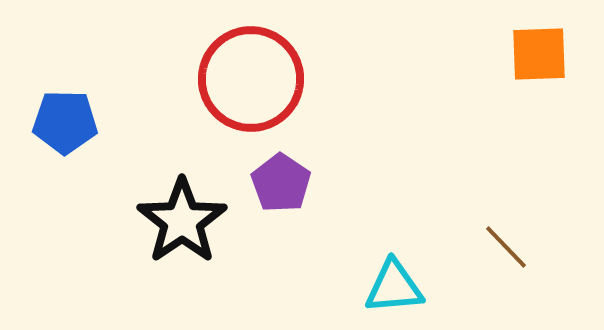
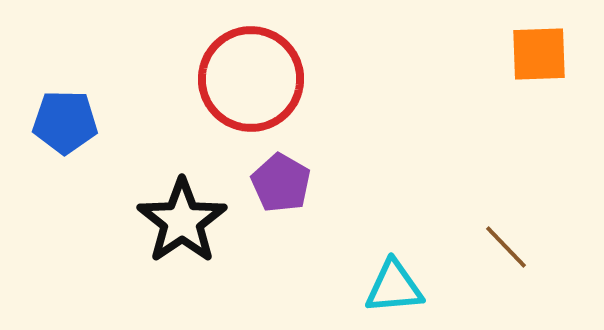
purple pentagon: rotated 4 degrees counterclockwise
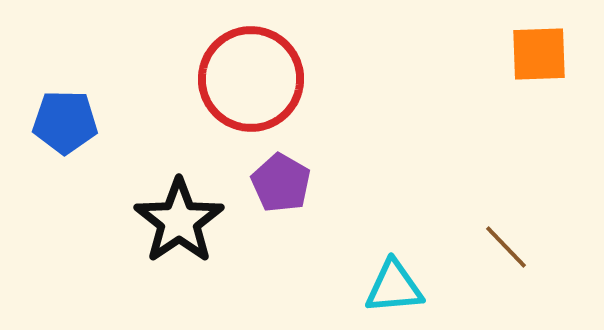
black star: moved 3 px left
